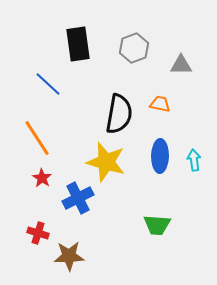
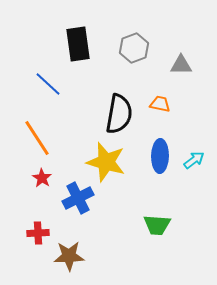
cyan arrow: rotated 60 degrees clockwise
red cross: rotated 20 degrees counterclockwise
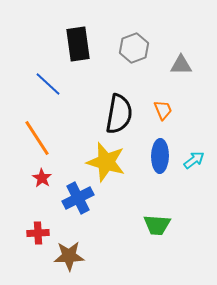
orange trapezoid: moved 3 px right, 6 px down; rotated 55 degrees clockwise
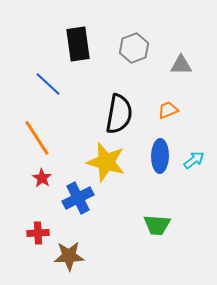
orange trapezoid: moved 5 px right; rotated 90 degrees counterclockwise
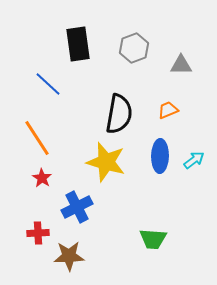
blue cross: moved 1 px left, 9 px down
green trapezoid: moved 4 px left, 14 px down
